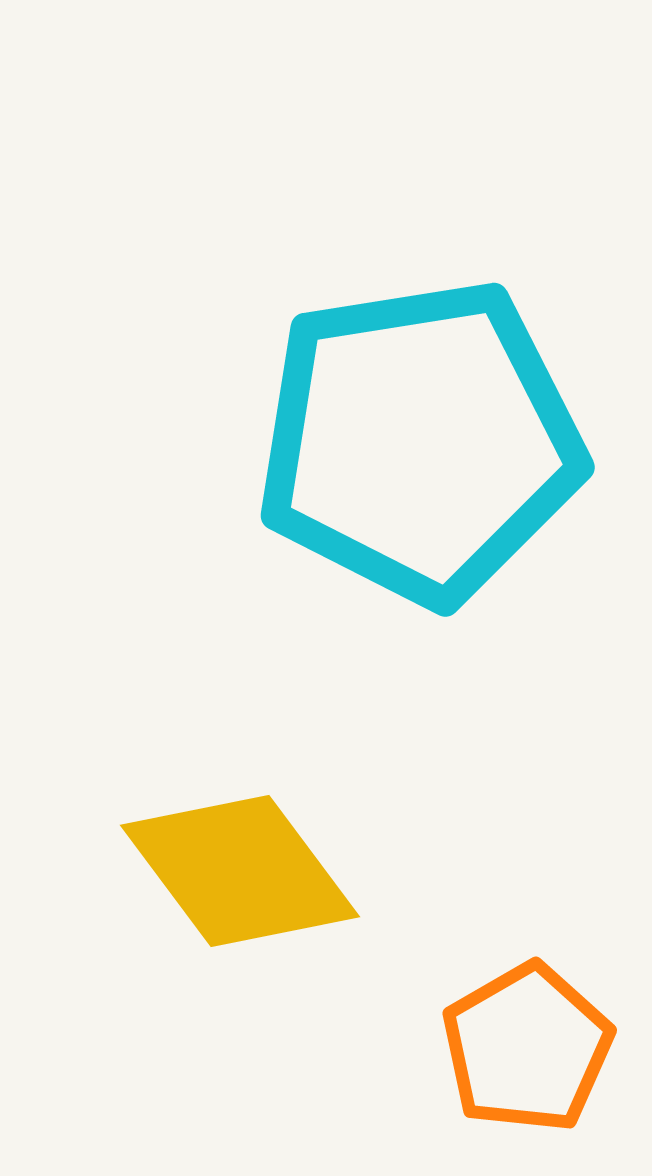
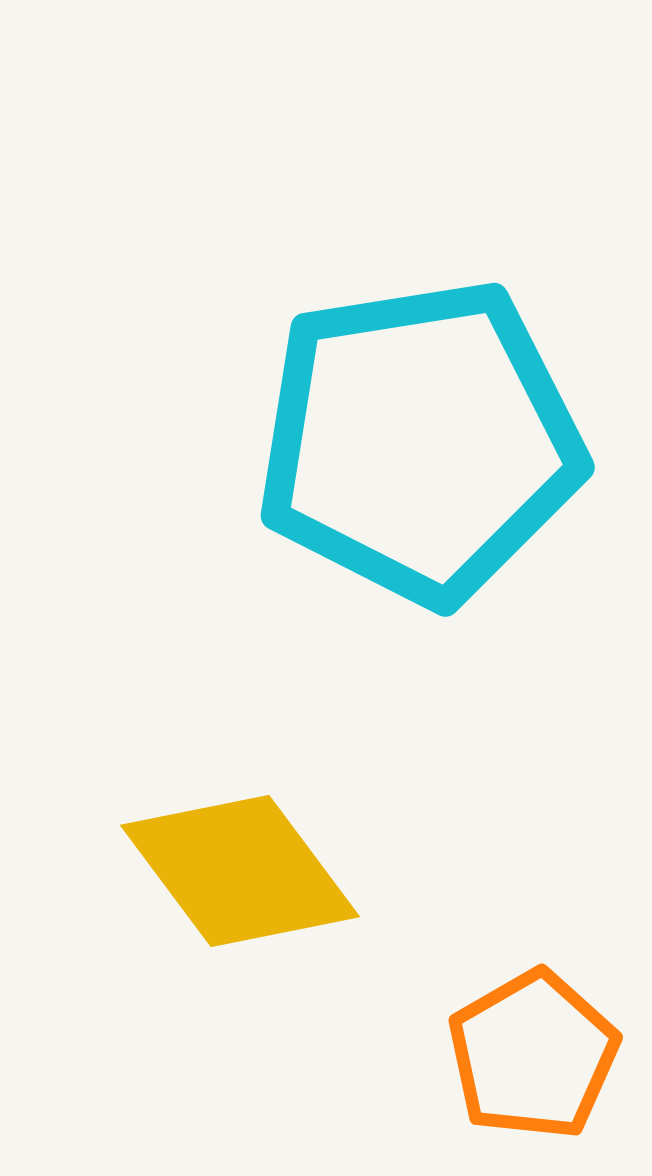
orange pentagon: moved 6 px right, 7 px down
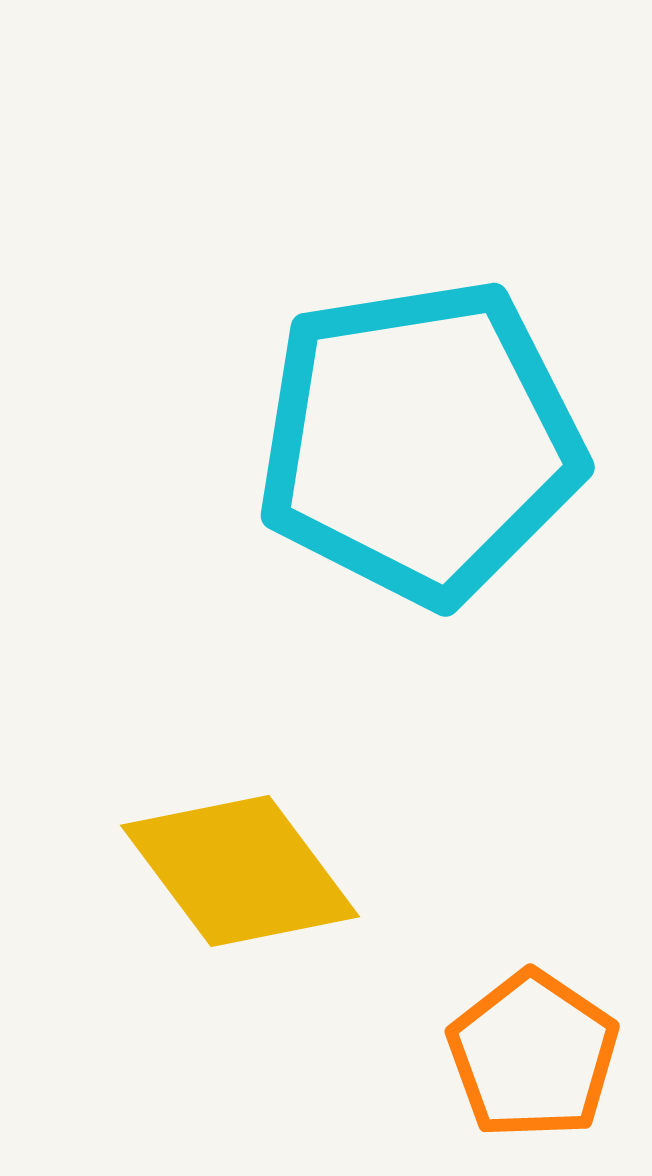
orange pentagon: rotated 8 degrees counterclockwise
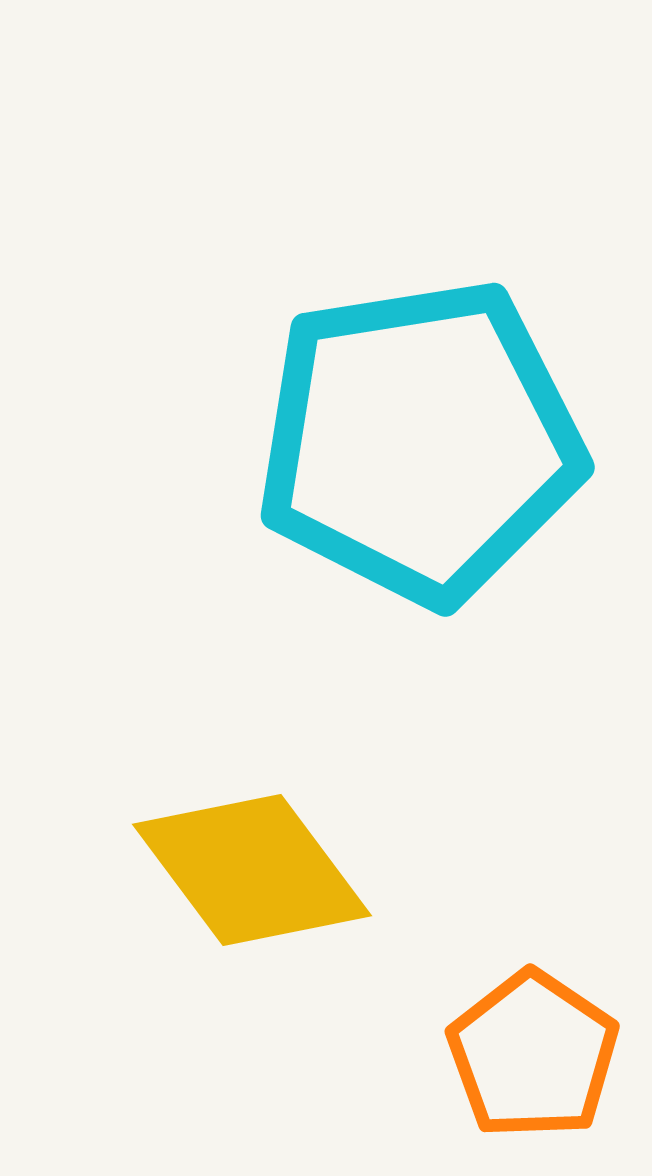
yellow diamond: moved 12 px right, 1 px up
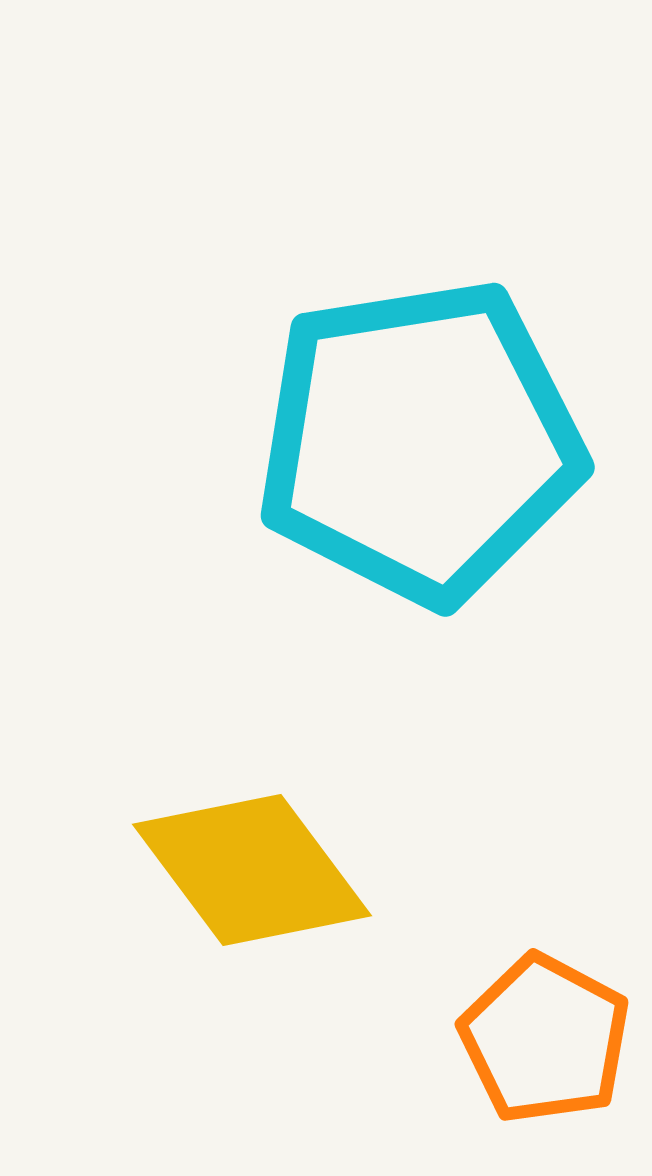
orange pentagon: moved 12 px right, 16 px up; rotated 6 degrees counterclockwise
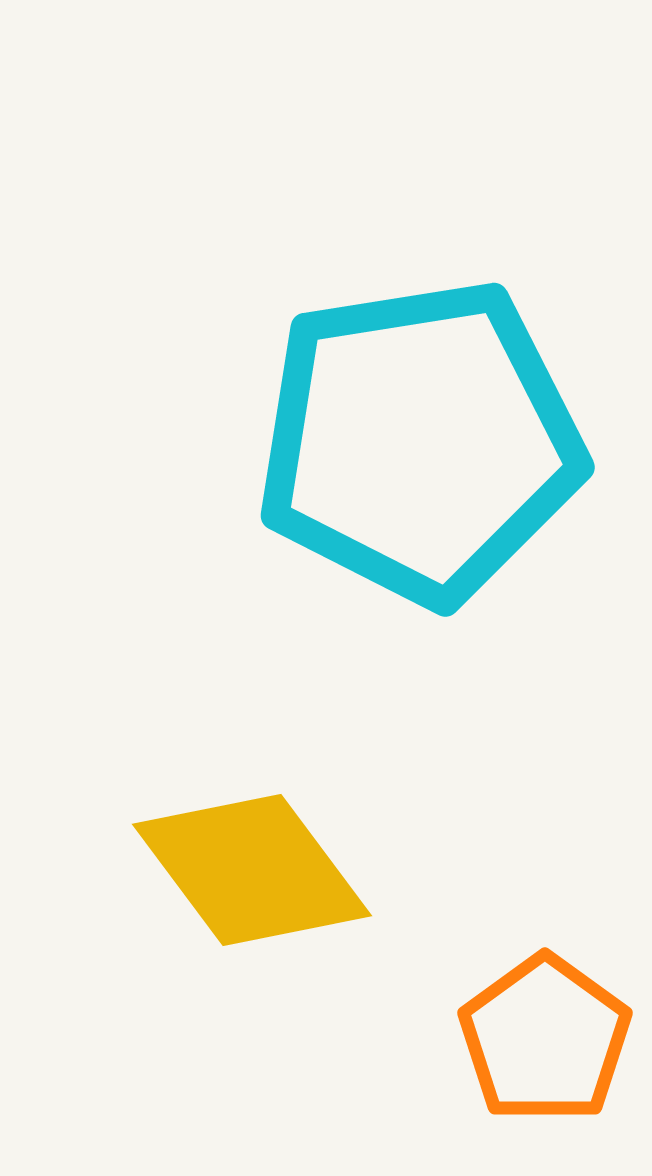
orange pentagon: rotated 8 degrees clockwise
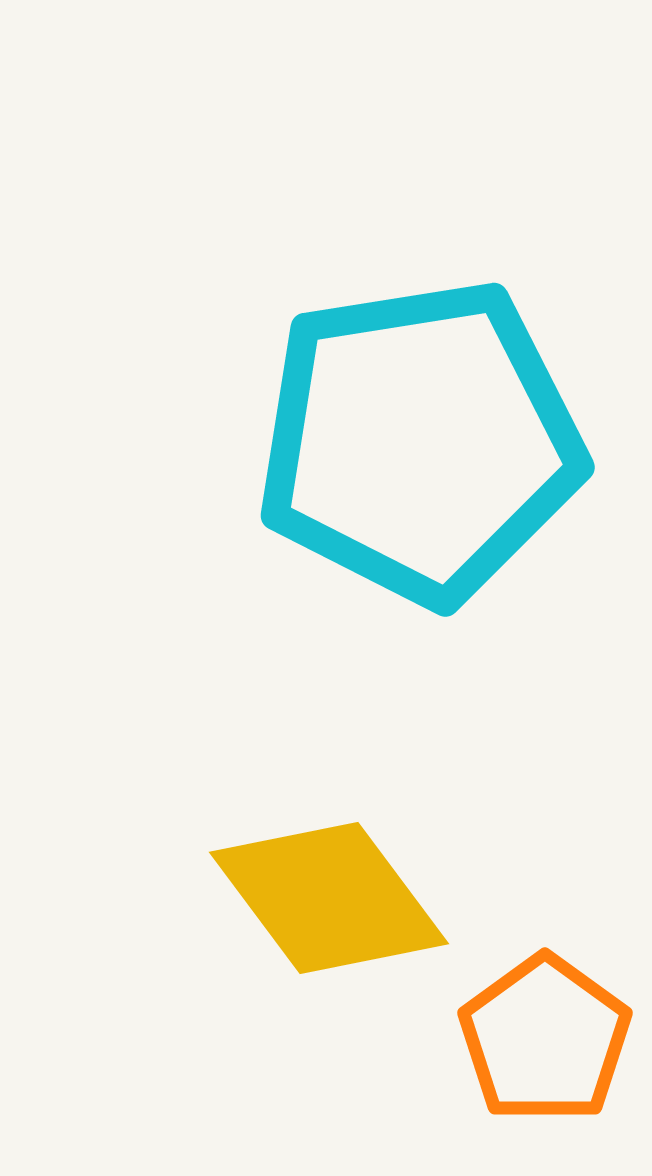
yellow diamond: moved 77 px right, 28 px down
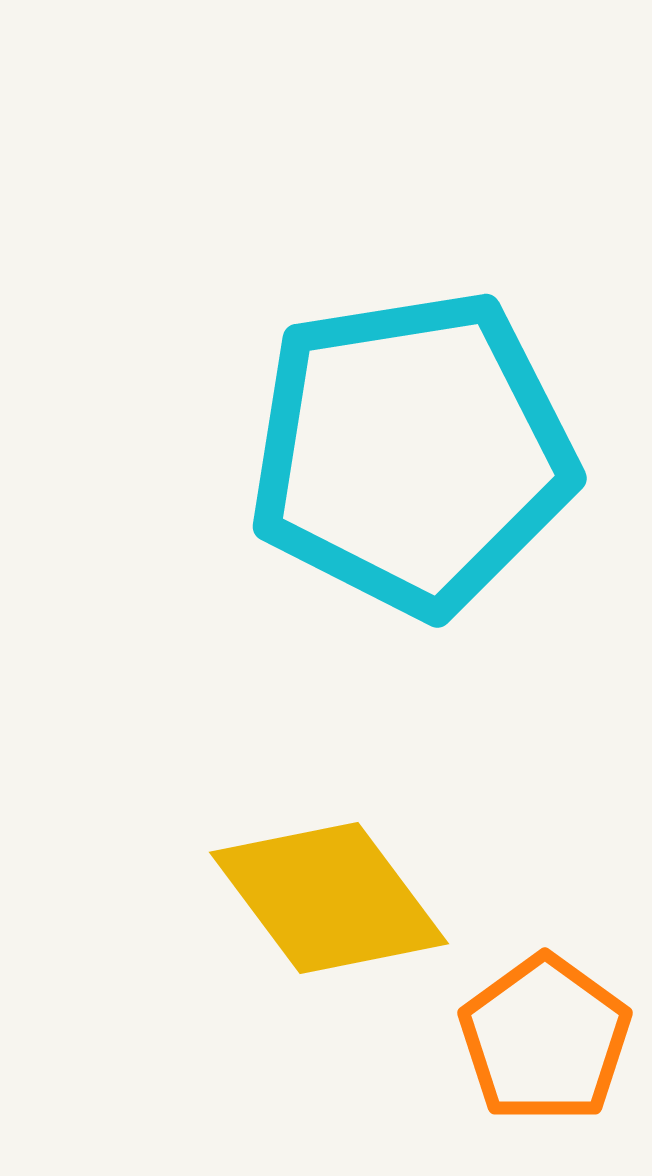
cyan pentagon: moved 8 px left, 11 px down
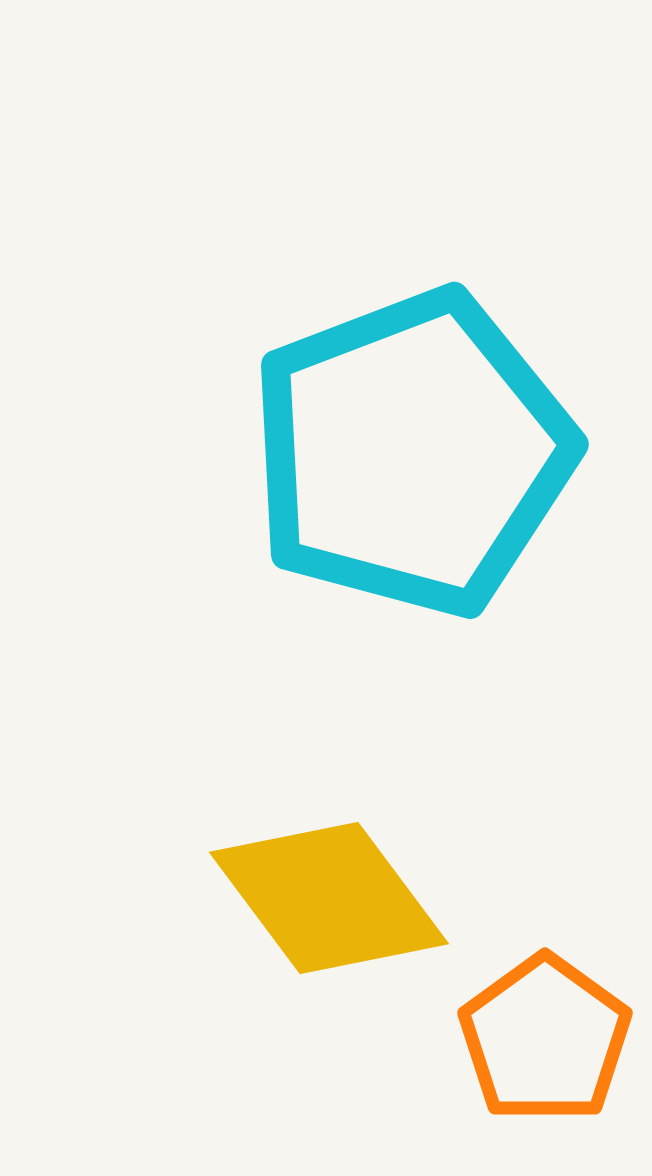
cyan pentagon: rotated 12 degrees counterclockwise
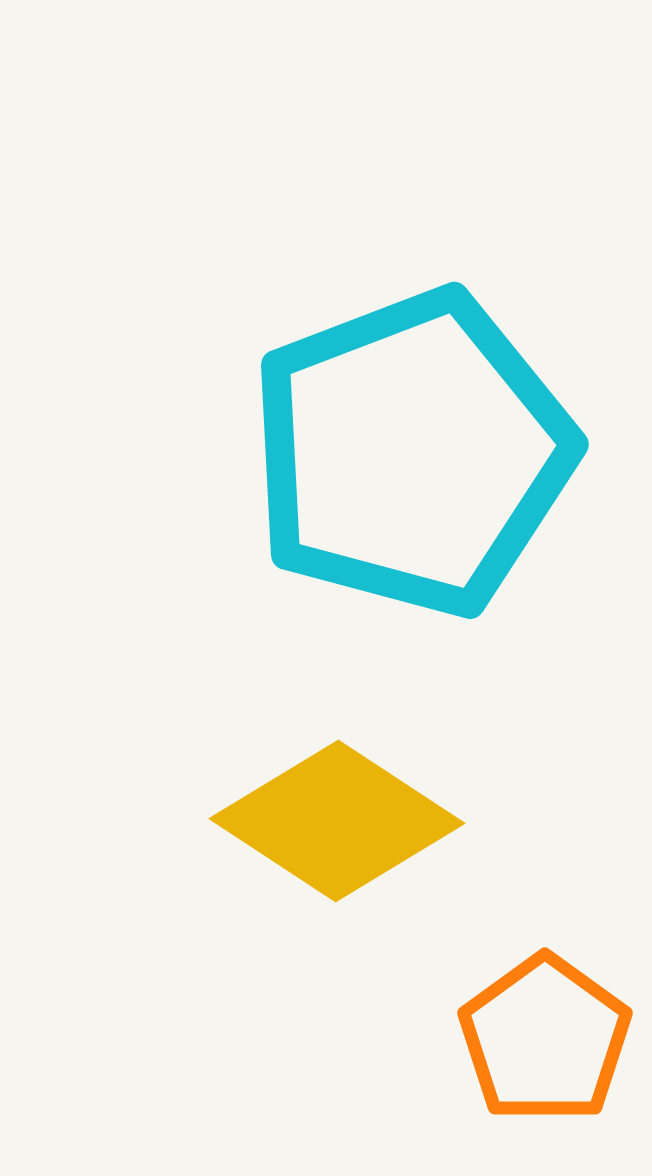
yellow diamond: moved 8 px right, 77 px up; rotated 20 degrees counterclockwise
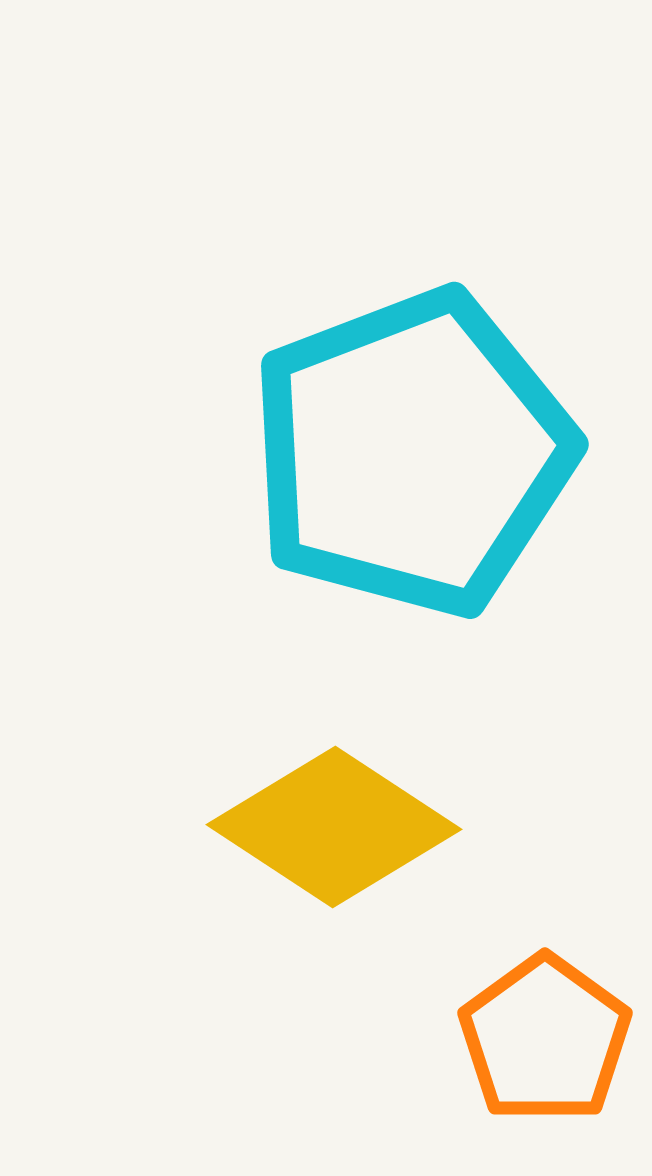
yellow diamond: moved 3 px left, 6 px down
